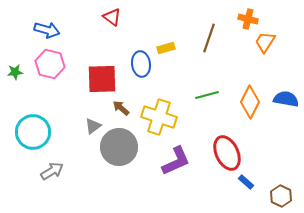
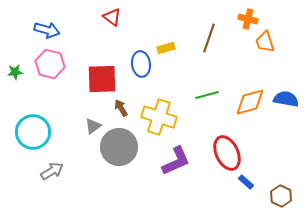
orange trapezoid: rotated 50 degrees counterclockwise
orange diamond: rotated 48 degrees clockwise
brown arrow: rotated 18 degrees clockwise
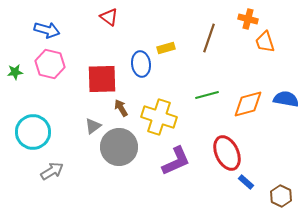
red triangle: moved 3 px left
orange diamond: moved 2 px left, 2 px down
